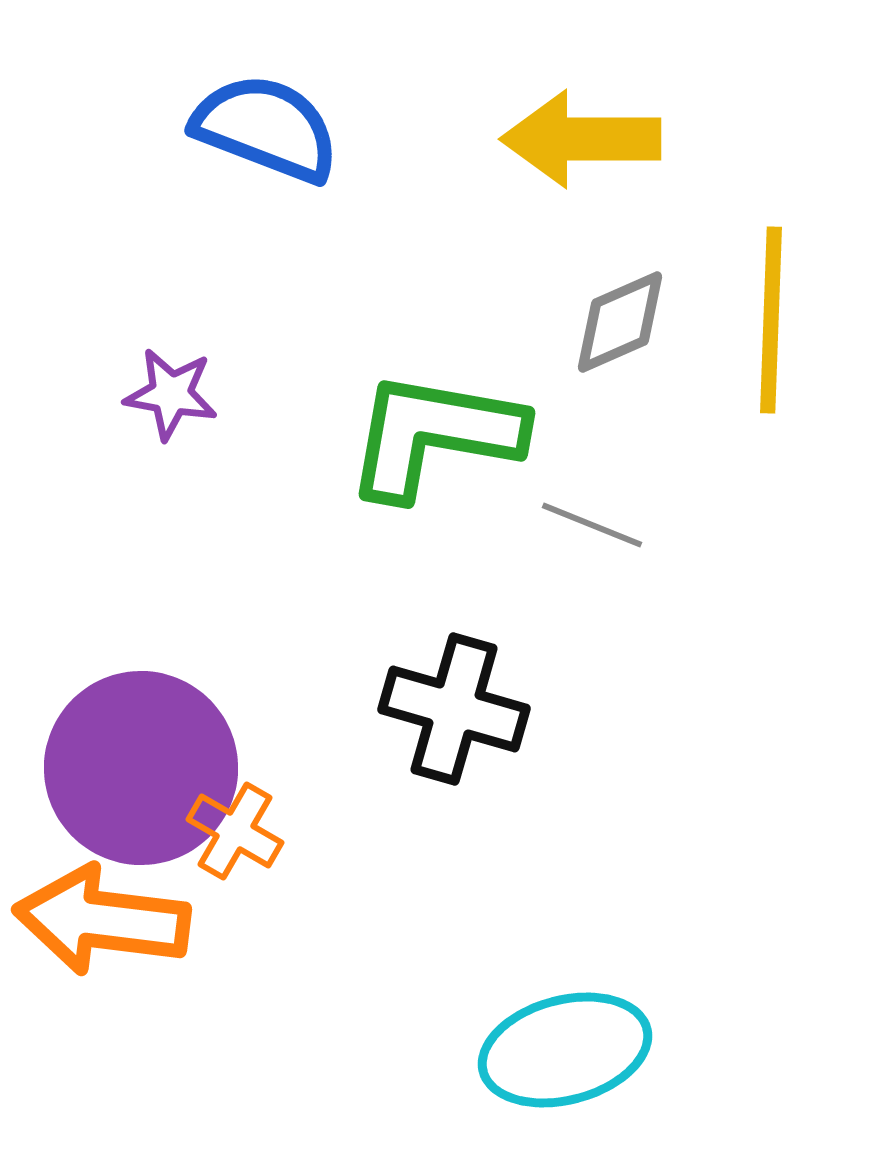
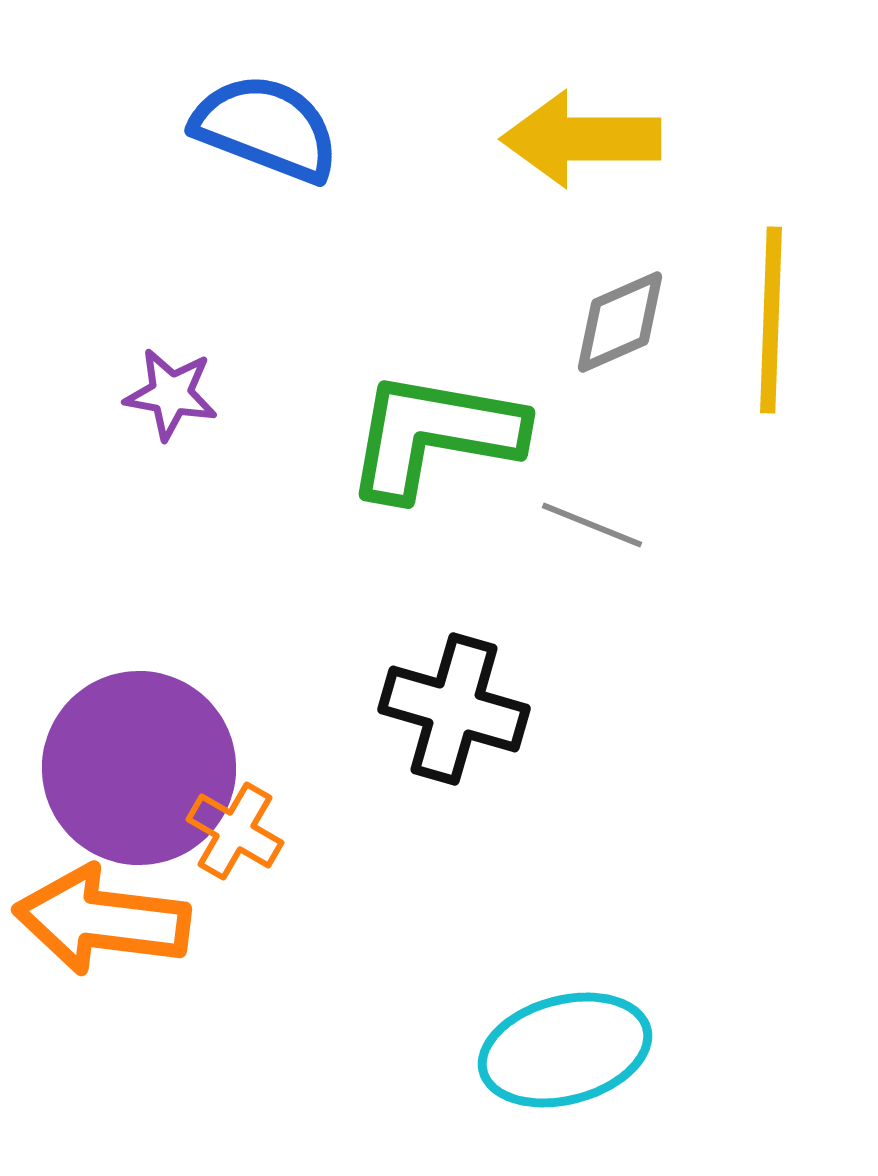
purple circle: moved 2 px left
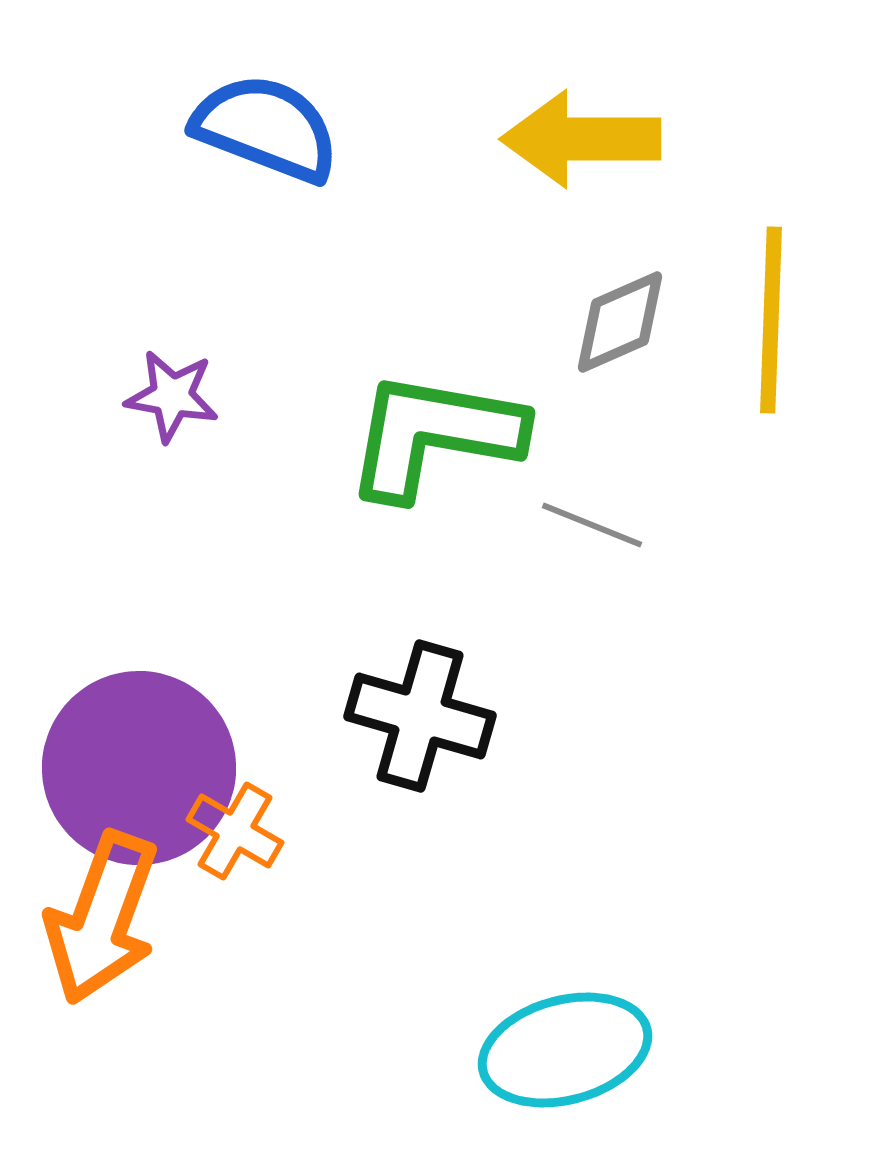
purple star: moved 1 px right, 2 px down
black cross: moved 34 px left, 7 px down
orange arrow: moved 2 px up; rotated 77 degrees counterclockwise
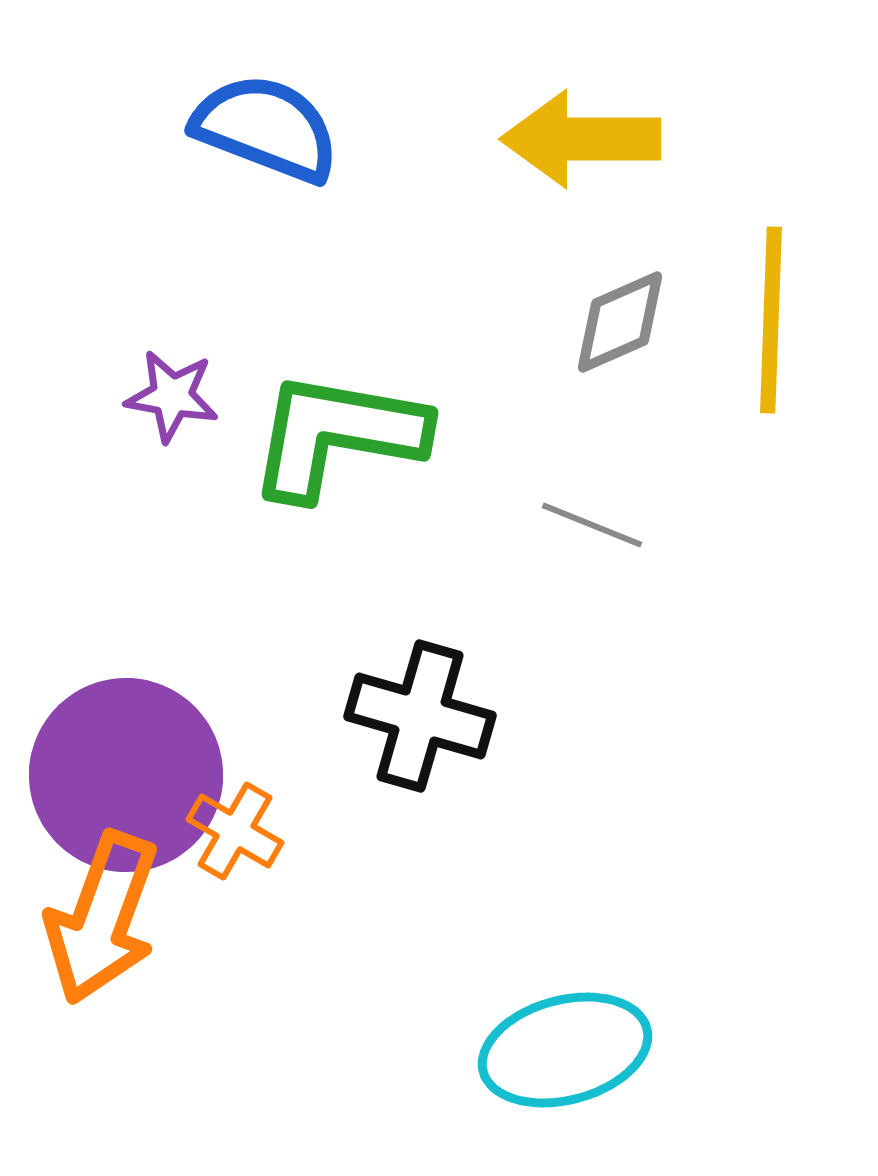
green L-shape: moved 97 px left
purple circle: moved 13 px left, 7 px down
